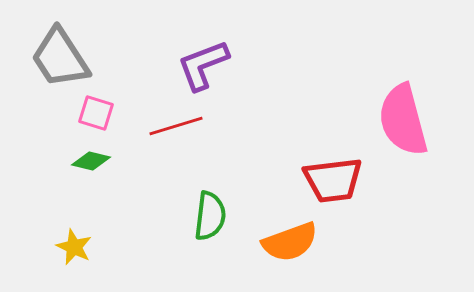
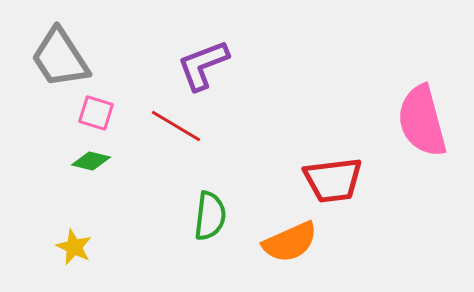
pink semicircle: moved 19 px right, 1 px down
red line: rotated 48 degrees clockwise
orange semicircle: rotated 4 degrees counterclockwise
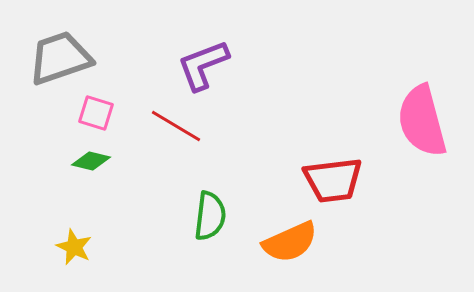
gray trapezoid: rotated 104 degrees clockwise
